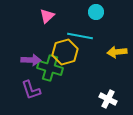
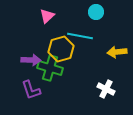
yellow hexagon: moved 4 px left, 3 px up
white cross: moved 2 px left, 10 px up
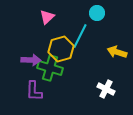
cyan circle: moved 1 px right, 1 px down
pink triangle: moved 1 px down
cyan line: rotated 75 degrees counterclockwise
yellow arrow: rotated 24 degrees clockwise
purple L-shape: moved 3 px right, 1 px down; rotated 20 degrees clockwise
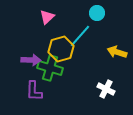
cyan line: rotated 15 degrees clockwise
